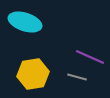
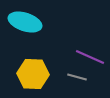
yellow hexagon: rotated 12 degrees clockwise
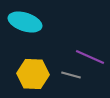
gray line: moved 6 px left, 2 px up
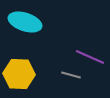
yellow hexagon: moved 14 px left
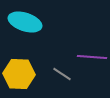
purple line: moved 2 px right; rotated 20 degrees counterclockwise
gray line: moved 9 px left, 1 px up; rotated 18 degrees clockwise
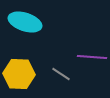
gray line: moved 1 px left
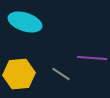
purple line: moved 1 px down
yellow hexagon: rotated 8 degrees counterclockwise
